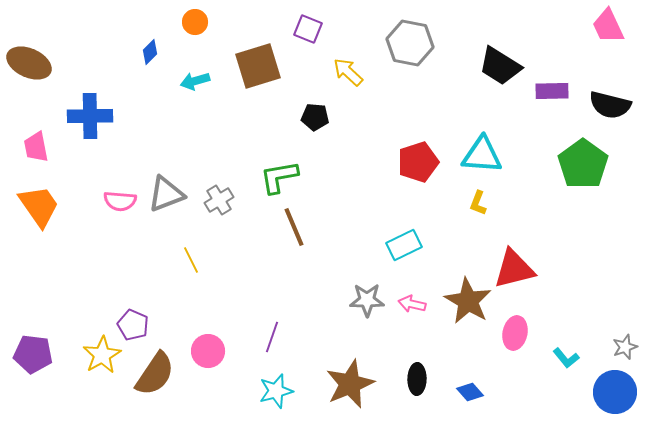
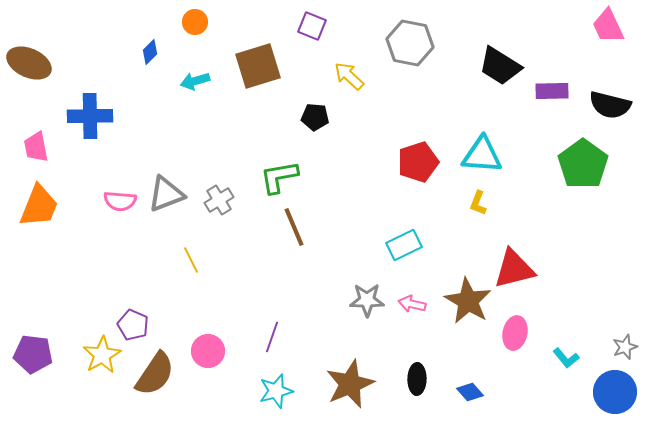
purple square at (308, 29): moved 4 px right, 3 px up
yellow arrow at (348, 72): moved 1 px right, 4 px down
orange trapezoid at (39, 206): rotated 57 degrees clockwise
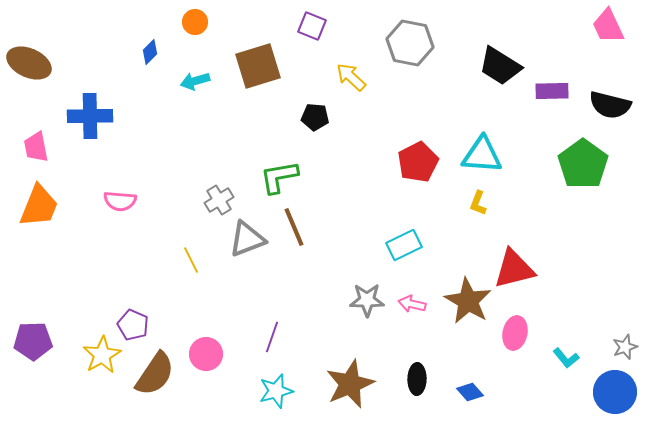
yellow arrow at (349, 76): moved 2 px right, 1 px down
red pentagon at (418, 162): rotated 9 degrees counterclockwise
gray triangle at (166, 194): moved 81 px right, 45 px down
pink circle at (208, 351): moved 2 px left, 3 px down
purple pentagon at (33, 354): moved 13 px up; rotated 9 degrees counterclockwise
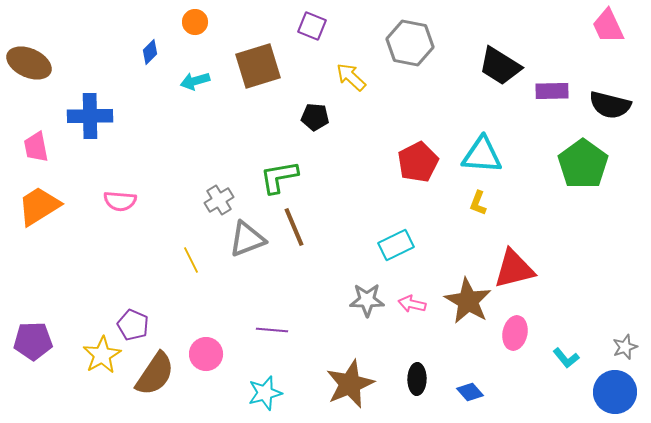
orange trapezoid at (39, 206): rotated 144 degrees counterclockwise
cyan rectangle at (404, 245): moved 8 px left
purple line at (272, 337): moved 7 px up; rotated 76 degrees clockwise
cyan star at (276, 391): moved 11 px left, 2 px down
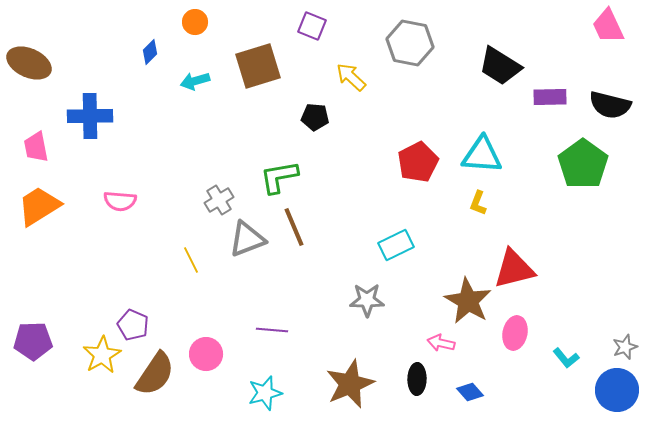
purple rectangle at (552, 91): moved 2 px left, 6 px down
pink arrow at (412, 304): moved 29 px right, 39 px down
blue circle at (615, 392): moved 2 px right, 2 px up
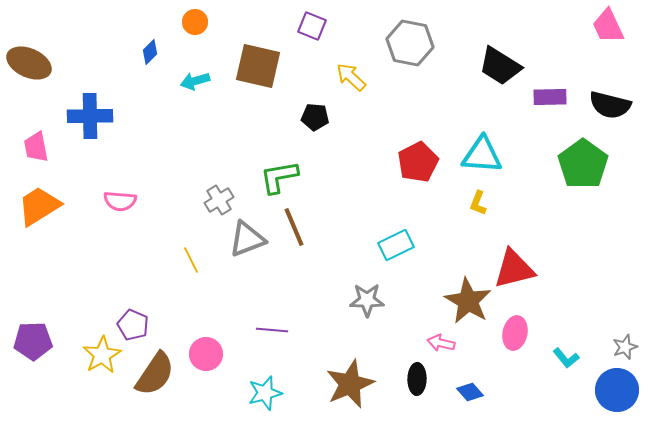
brown square at (258, 66): rotated 30 degrees clockwise
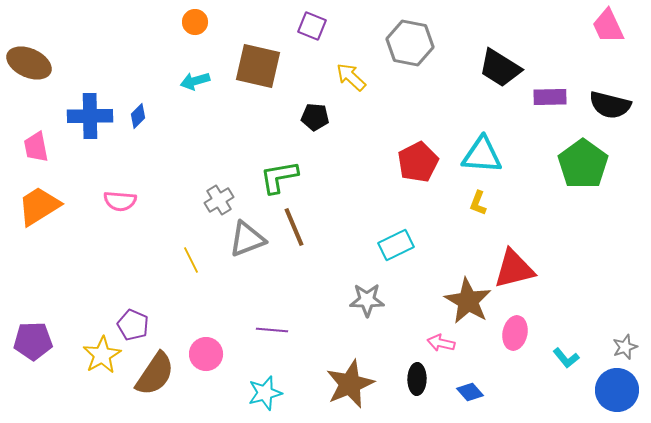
blue diamond at (150, 52): moved 12 px left, 64 px down
black trapezoid at (500, 66): moved 2 px down
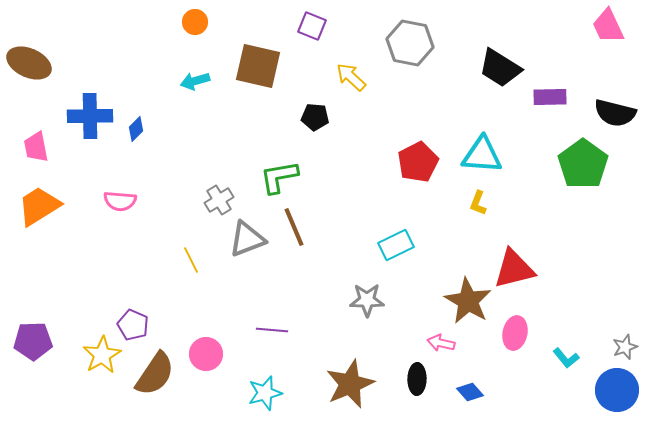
black semicircle at (610, 105): moved 5 px right, 8 px down
blue diamond at (138, 116): moved 2 px left, 13 px down
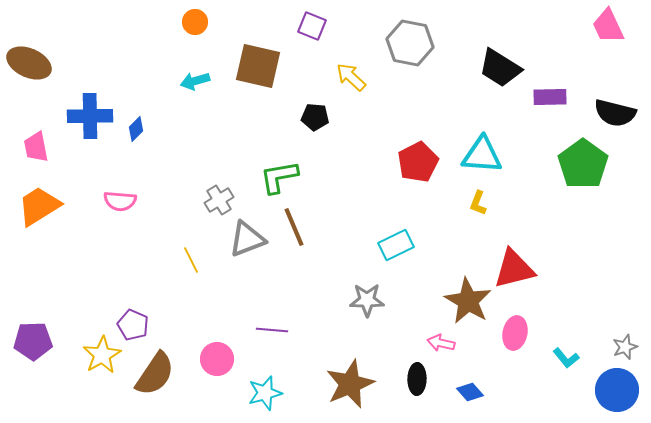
pink circle at (206, 354): moved 11 px right, 5 px down
